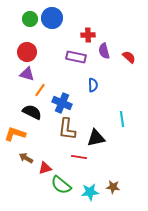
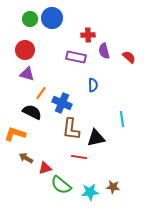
red circle: moved 2 px left, 2 px up
orange line: moved 1 px right, 3 px down
brown L-shape: moved 4 px right
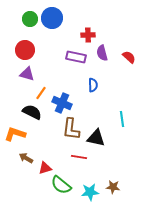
purple semicircle: moved 2 px left, 2 px down
black triangle: rotated 24 degrees clockwise
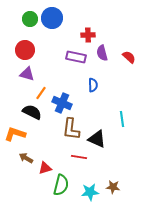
black triangle: moved 1 px right, 1 px down; rotated 12 degrees clockwise
green semicircle: rotated 115 degrees counterclockwise
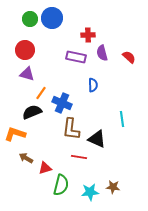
black semicircle: rotated 48 degrees counterclockwise
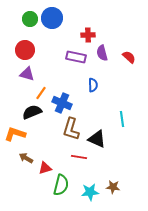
brown L-shape: rotated 10 degrees clockwise
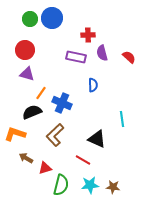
brown L-shape: moved 16 px left, 6 px down; rotated 30 degrees clockwise
red line: moved 4 px right, 3 px down; rotated 21 degrees clockwise
cyan star: moved 7 px up
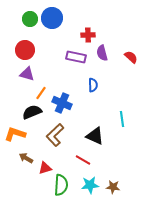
red semicircle: moved 2 px right
black triangle: moved 2 px left, 3 px up
green semicircle: rotated 10 degrees counterclockwise
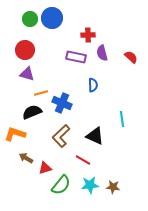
orange line: rotated 40 degrees clockwise
brown L-shape: moved 6 px right, 1 px down
green semicircle: rotated 35 degrees clockwise
